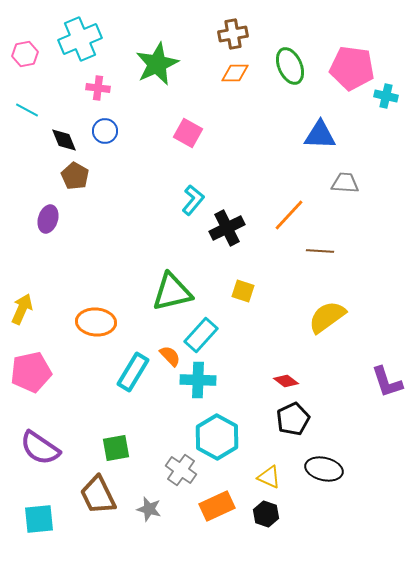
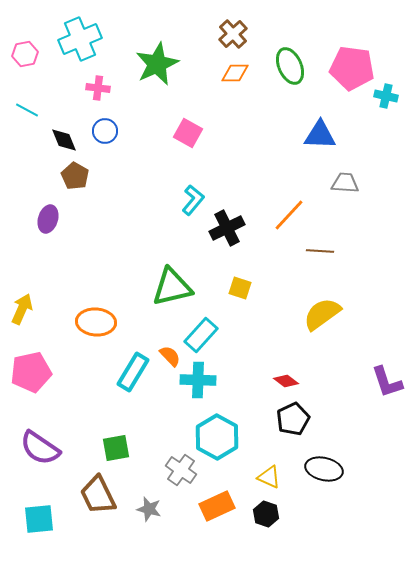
brown cross at (233, 34): rotated 32 degrees counterclockwise
yellow square at (243, 291): moved 3 px left, 3 px up
green triangle at (172, 292): moved 5 px up
yellow semicircle at (327, 317): moved 5 px left, 3 px up
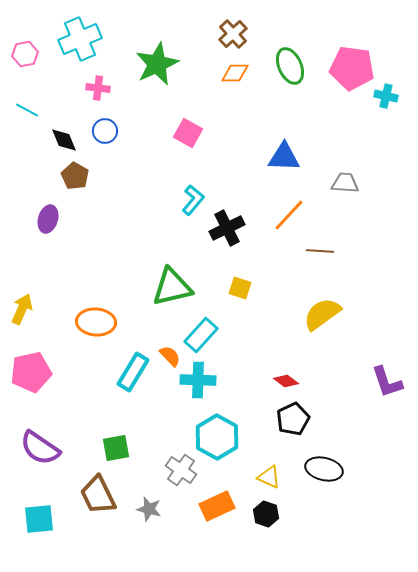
blue triangle at (320, 135): moved 36 px left, 22 px down
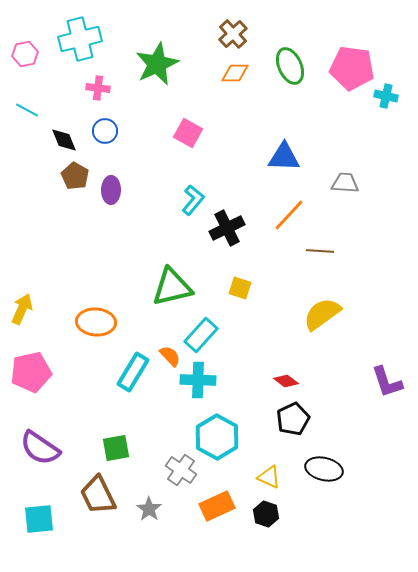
cyan cross at (80, 39): rotated 9 degrees clockwise
purple ellipse at (48, 219): moved 63 px right, 29 px up; rotated 16 degrees counterclockwise
gray star at (149, 509): rotated 20 degrees clockwise
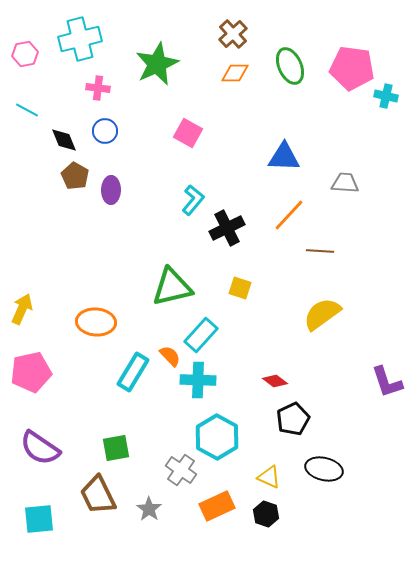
red diamond at (286, 381): moved 11 px left
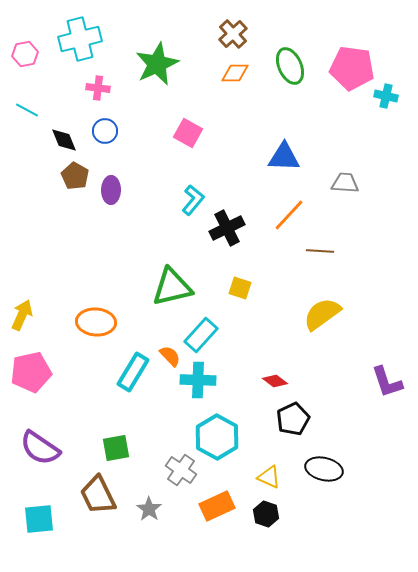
yellow arrow at (22, 309): moved 6 px down
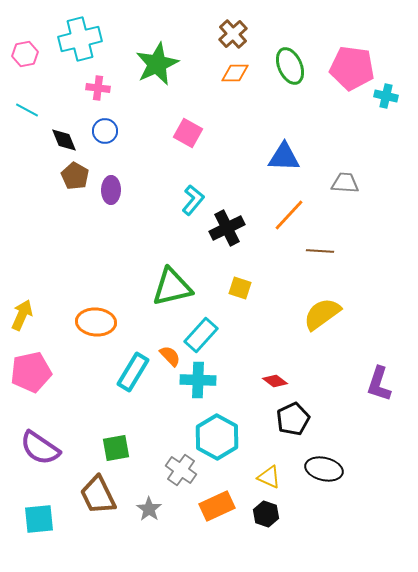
purple L-shape at (387, 382): moved 8 px left, 2 px down; rotated 36 degrees clockwise
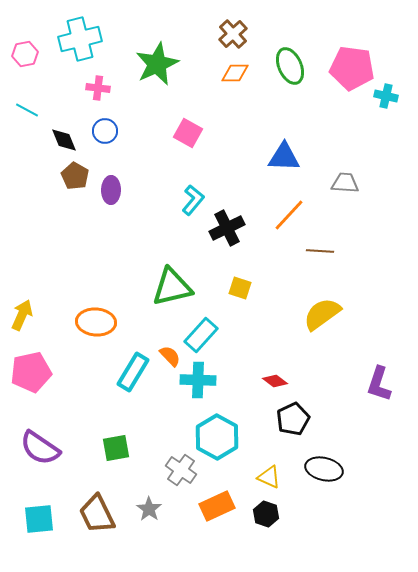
brown trapezoid at (98, 495): moved 1 px left, 19 px down
